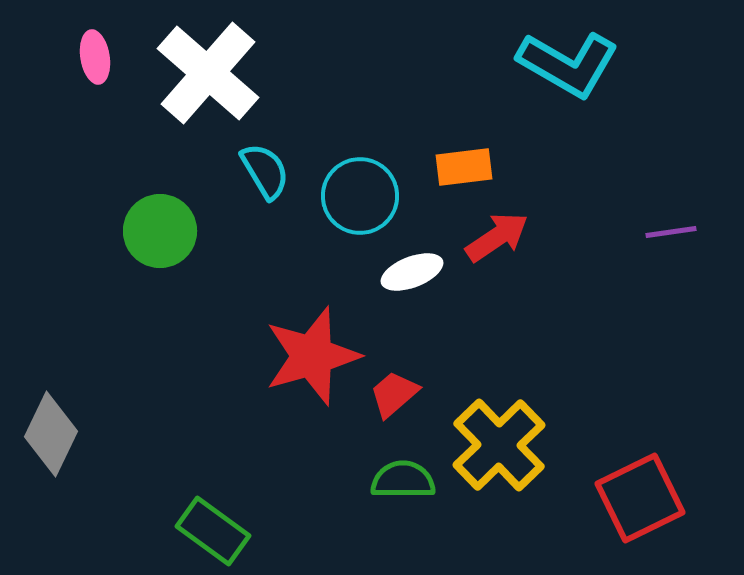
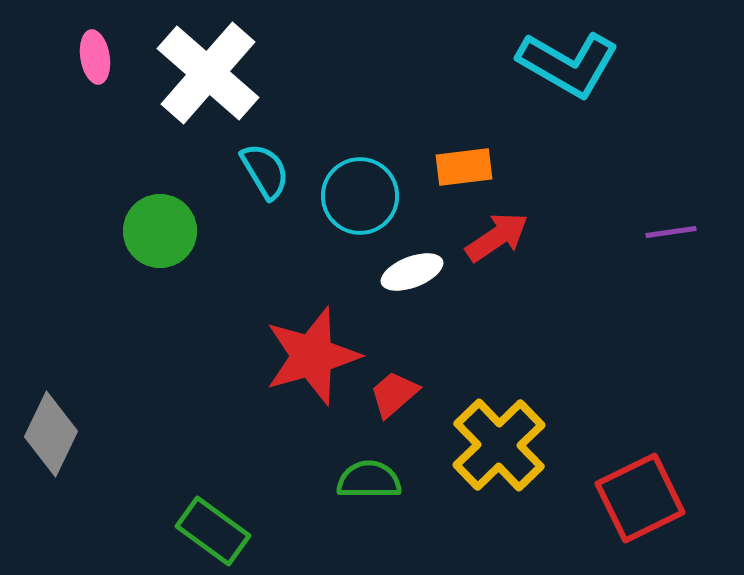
green semicircle: moved 34 px left
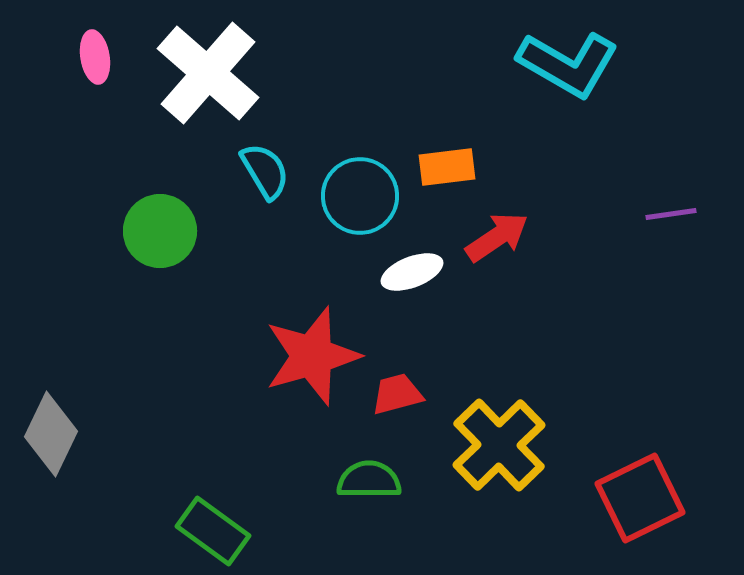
orange rectangle: moved 17 px left
purple line: moved 18 px up
red trapezoid: moved 3 px right; rotated 26 degrees clockwise
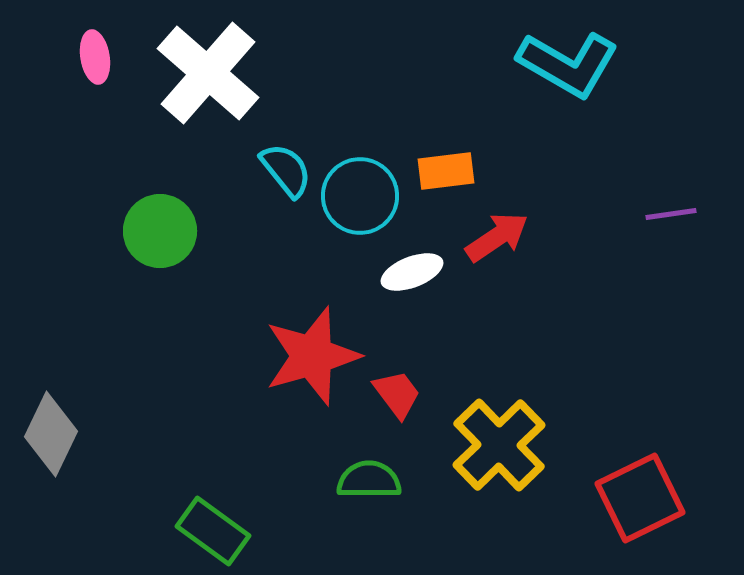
orange rectangle: moved 1 px left, 4 px down
cyan semicircle: moved 21 px right, 1 px up; rotated 8 degrees counterclockwise
red trapezoid: rotated 68 degrees clockwise
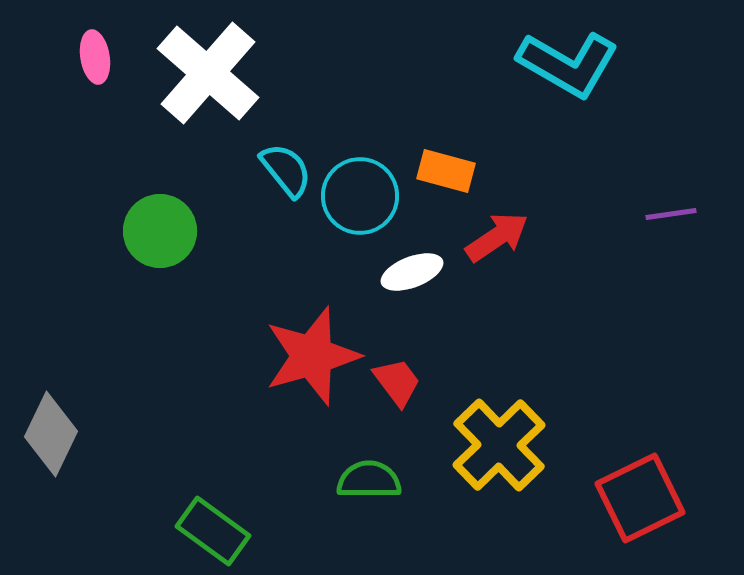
orange rectangle: rotated 22 degrees clockwise
red trapezoid: moved 12 px up
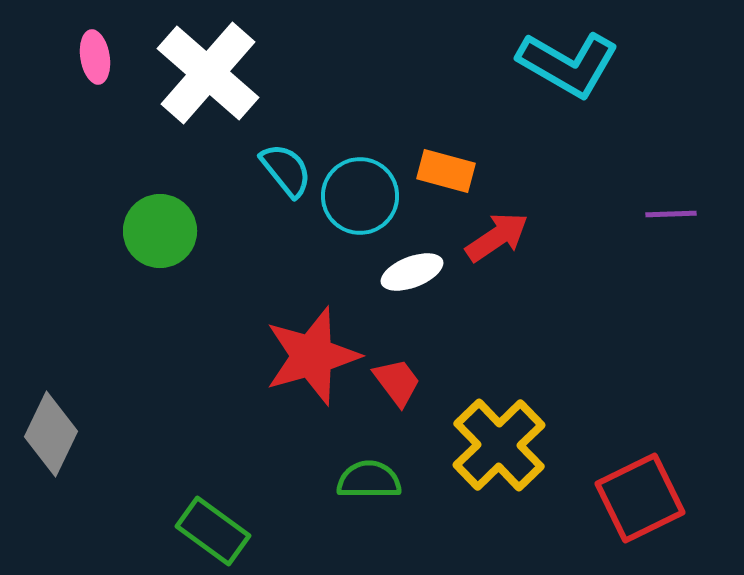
purple line: rotated 6 degrees clockwise
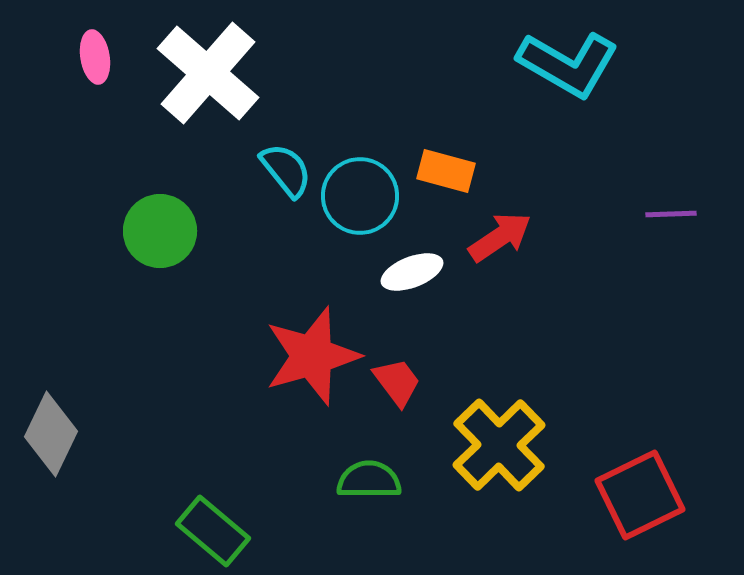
red arrow: moved 3 px right
red square: moved 3 px up
green rectangle: rotated 4 degrees clockwise
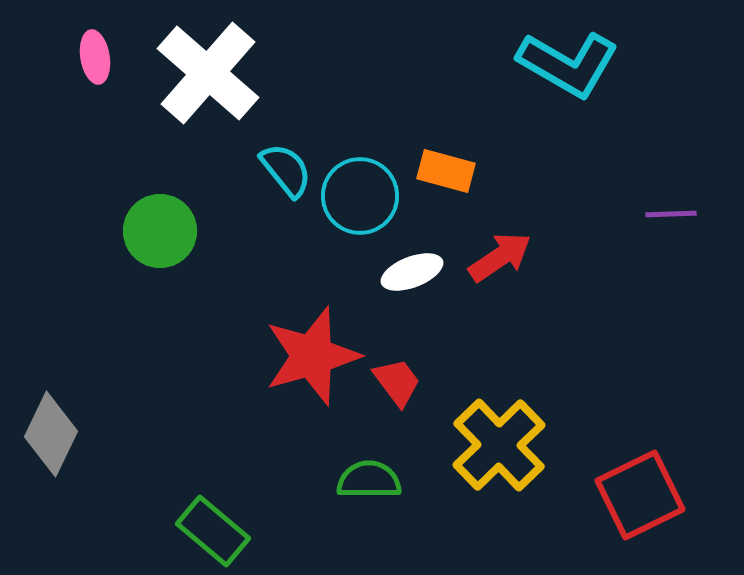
red arrow: moved 20 px down
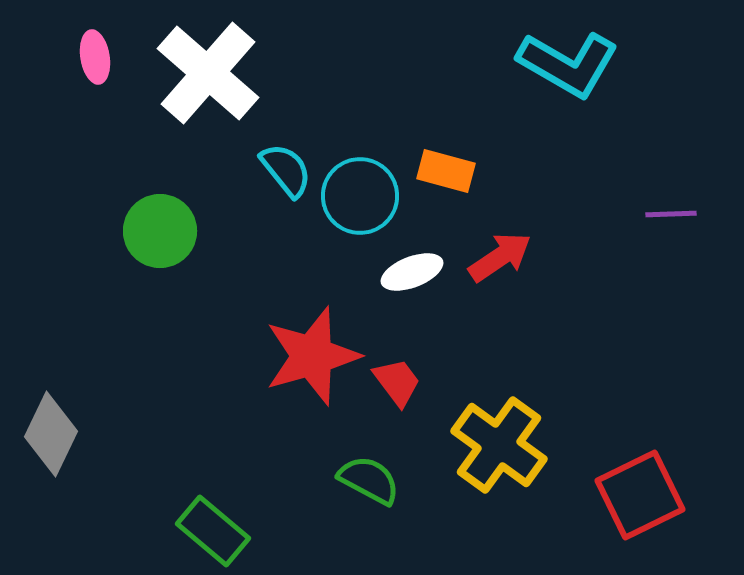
yellow cross: rotated 10 degrees counterclockwise
green semicircle: rotated 28 degrees clockwise
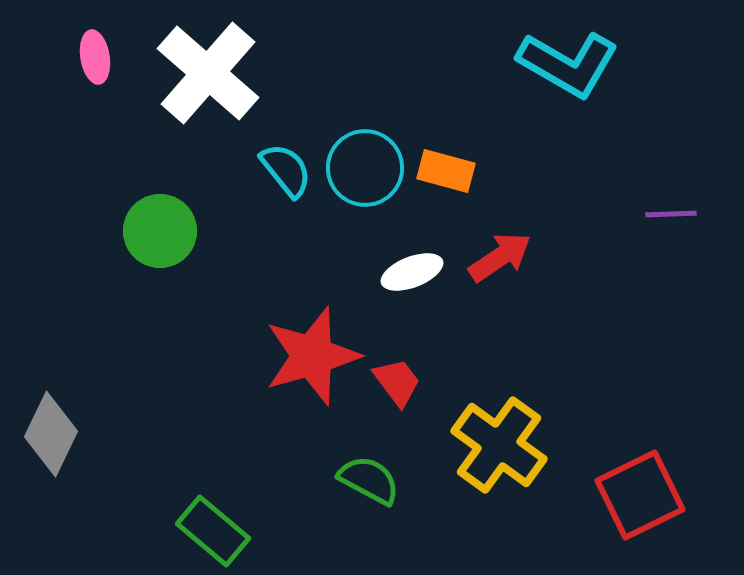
cyan circle: moved 5 px right, 28 px up
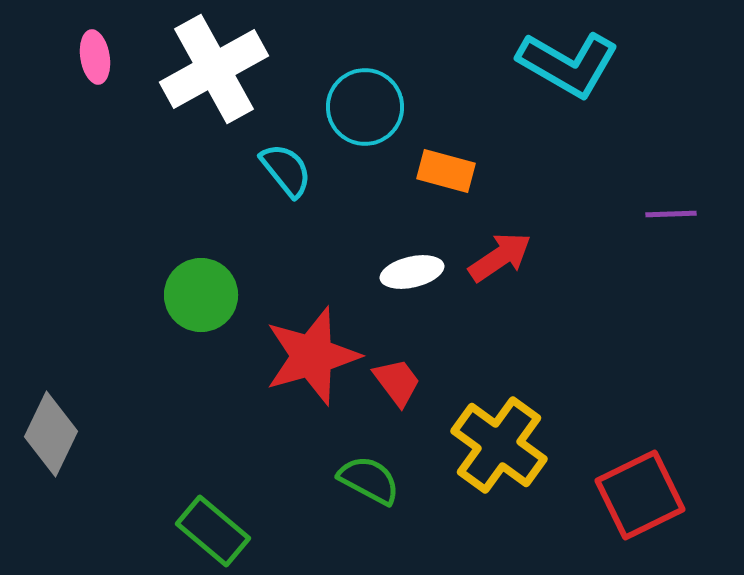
white cross: moved 6 px right, 4 px up; rotated 20 degrees clockwise
cyan circle: moved 61 px up
green circle: moved 41 px right, 64 px down
white ellipse: rotated 8 degrees clockwise
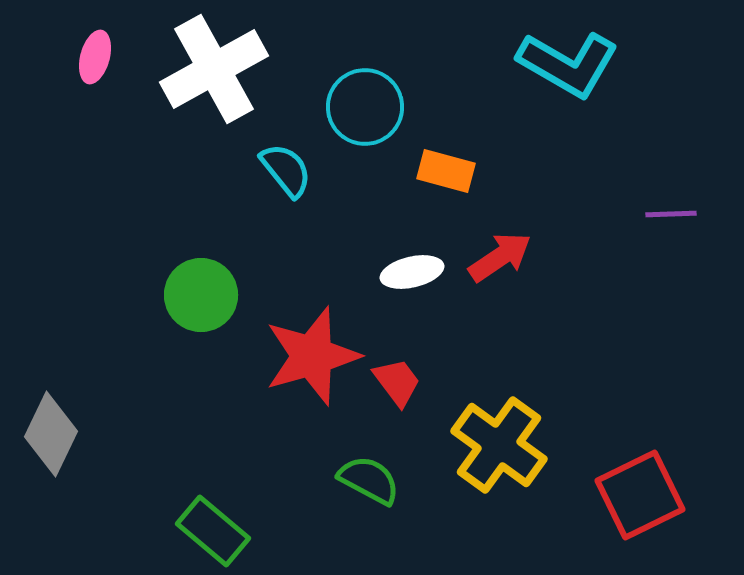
pink ellipse: rotated 24 degrees clockwise
